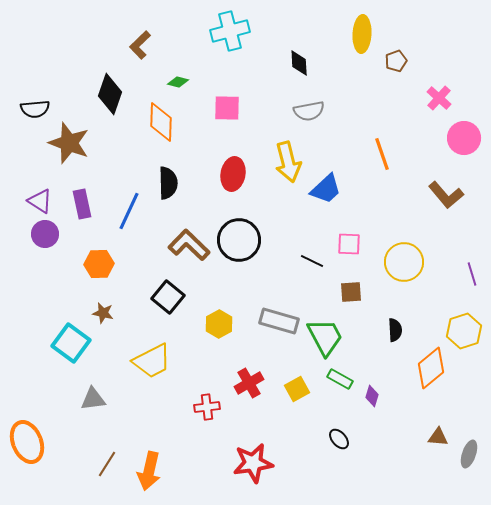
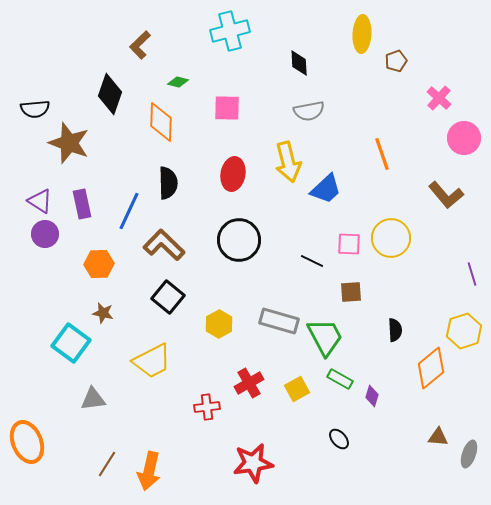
brown L-shape at (189, 245): moved 25 px left
yellow circle at (404, 262): moved 13 px left, 24 px up
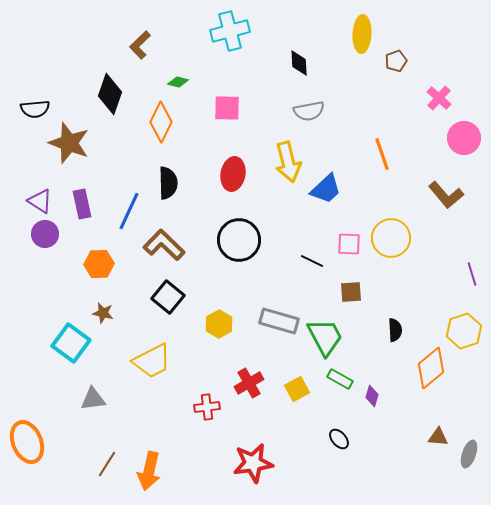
orange diamond at (161, 122): rotated 24 degrees clockwise
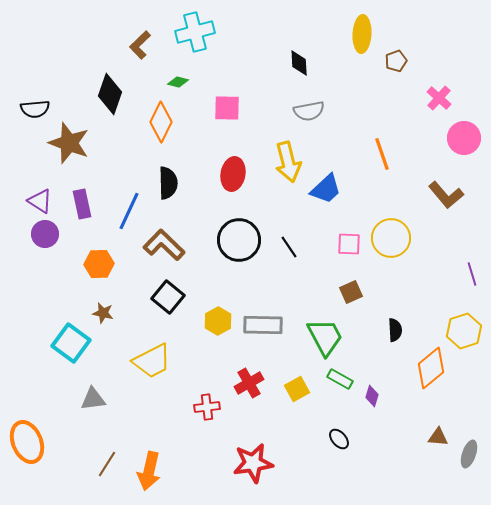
cyan cross at (230, 31): moved 35 px left, 1 px down
black line at (312, 261): moved 23 px left, 14 px up; rotated 30 degrees clockwise
brown square at (351, 292): rotated 20 degrees counterclockwise
gray rectangle at (279, 321): moved 16 px left, 4 px down; rotated 15 degrees counterclockwise
yellow hexagon at (219, 324): moved 1 px left, 3 px up
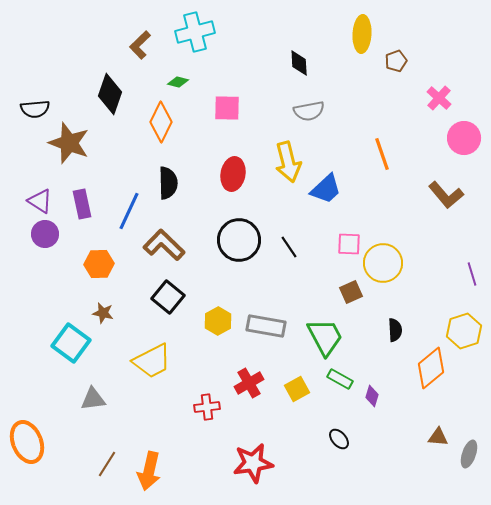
yellow circle at (391, 238): moved 8 px left, 25 px down
gray rectangle at (263, 325): moved 3 px right, 1 px down; rotated 9 degrees clockwise
